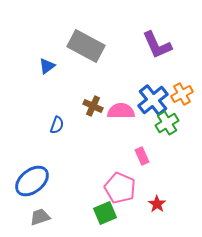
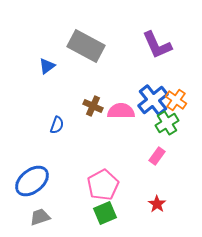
orange cross: moved 6 px left, 6 px down; rotated 25 degrees counterclockwise
pink rectangle: moved 15 px right; rotated 60 degrees clockwise
pink pentagon: moved 17 px left, 3 px up; rotated 20 degrees clockwise
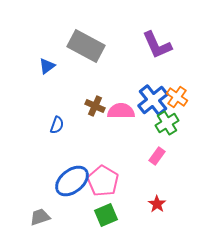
orange cross: moved 1 px right, 3 px up
brown cross: moved 2 px right
blue ellipse: moved 40 px right
pink pentagon: moved 4 px up; rotated 12 degrees counterclockwise
green square: moved 1 px right, 2 px down
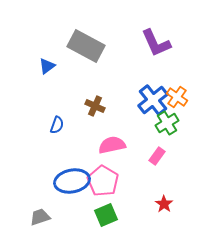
purple L-shape: moved 1 px left, 2 px up
pink semicircle: moved 9 px left, 34 px down; rotated 12 degrees counterclockwise
blue ellipse: rotated 28 degrees clockwise
red star: moved 7 px right
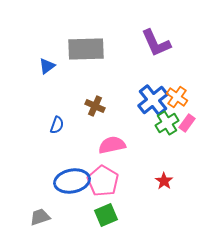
gray rectangle: moved 3 px down; rotated 30 degrees counterclockwise
pink rectangle: moved 30 px right, 33 px up
red star: moved 23 px up
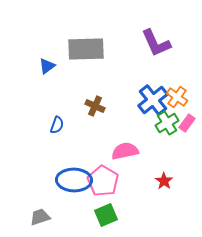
pink semicircle: moved 13 px right, 6 px down
blue ellipse: moved 2 px right, 1 px up; rotated 12 degrees clockwise
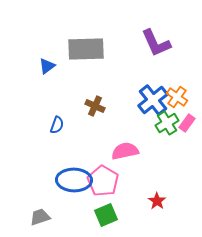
red star: moved 7 px left, 20 px down
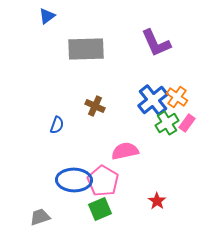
blue triangle: moved 50 px up
green square: moved 6 px left, 6 px up
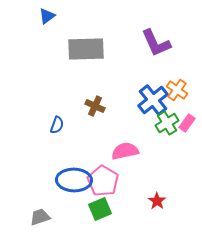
orange cross: moved 7 px up
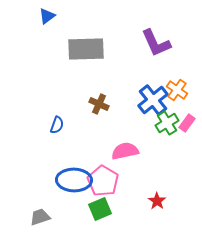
brown cross: moved 4 px right, 2 px up
